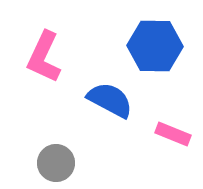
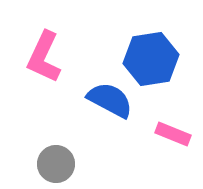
blue hexagon: moved 4 px left, 13 px down; rotated 10 degrees counterclockwise
gray circle: moved 1 px down
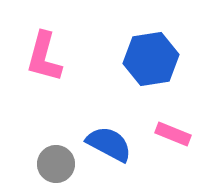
pink L-shape: rotated 10 degrees counterclockwise
blue semicircle: moved 1 px left, 44 px down
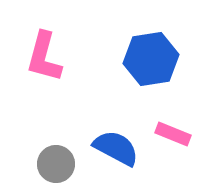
blue semicircle: moved 7 px right, 4 px down
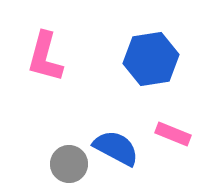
pink L-shape: moved 1 px right
gray circle: moved 13 px right
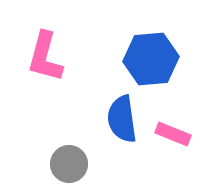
blue hexagon: rotated 4 degrees clockwise
blue semicircle: moved 6 px right, 29 px up; rotated 126 degrees counterclockwise
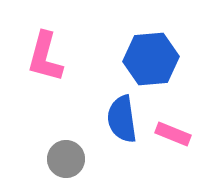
gray circle: moved 3 px left, 5 px up
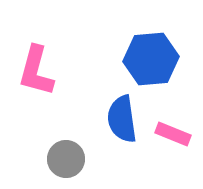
pink L-shape: moved 9 px left, 14 px down
